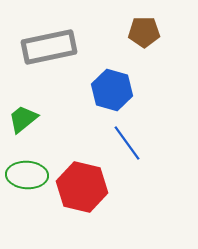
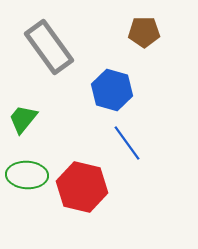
gray rectangle: rotated 66 degrees clockwise
green trapezoid: rotated 12 degrees counterclockwise
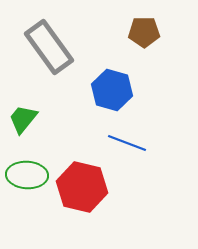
blue line: rotated 33 degrees counterclockwise
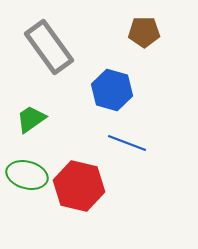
green trapezoid: moved 8 px right; rotated 16 degrees clockwise
green ellipse: rotated 12 degrees clockwise
red hexagon: moved 3 px left, 1 px up
